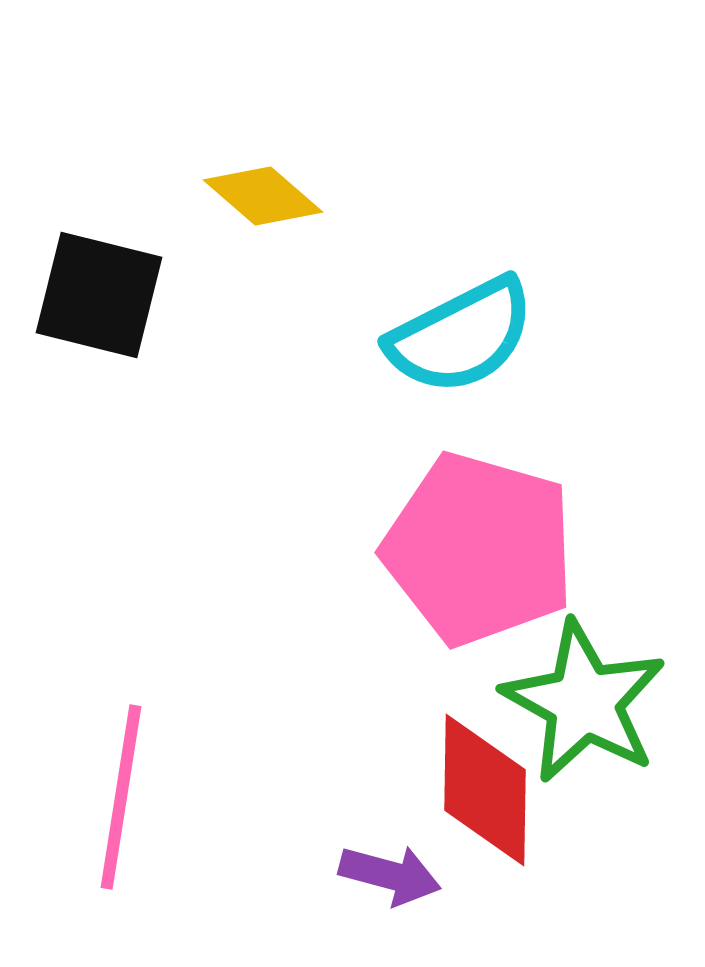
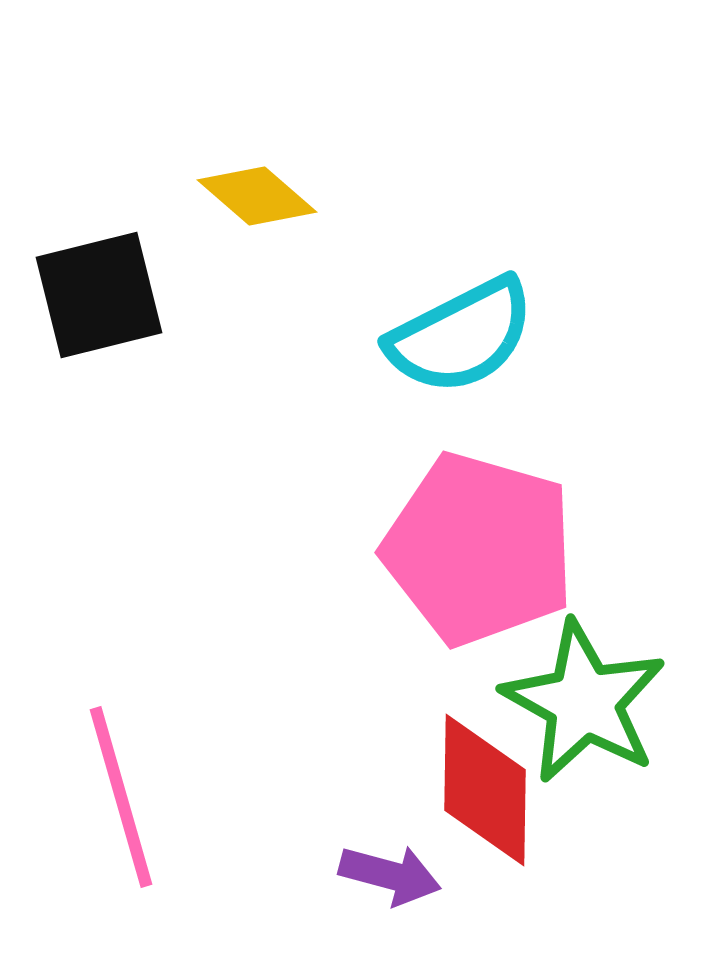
yellow diamond: moved 6 px left
black square: rotated 28 degrees counterclockwise
pink line: rotated 25 degrees counterclockwise
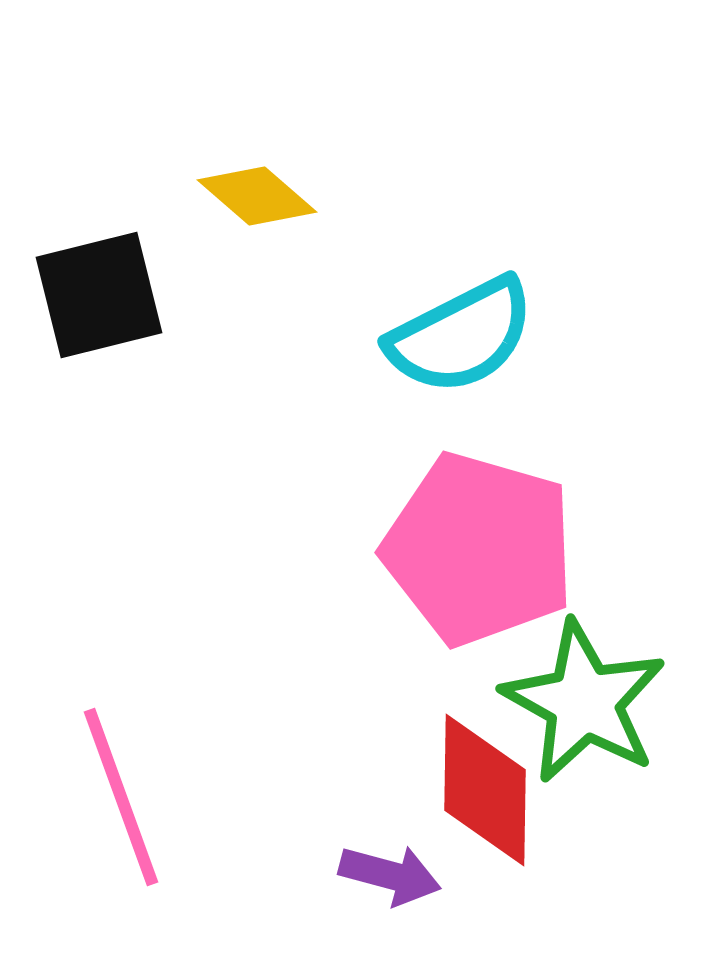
pink line: rotated 4 degrees counterclockwise
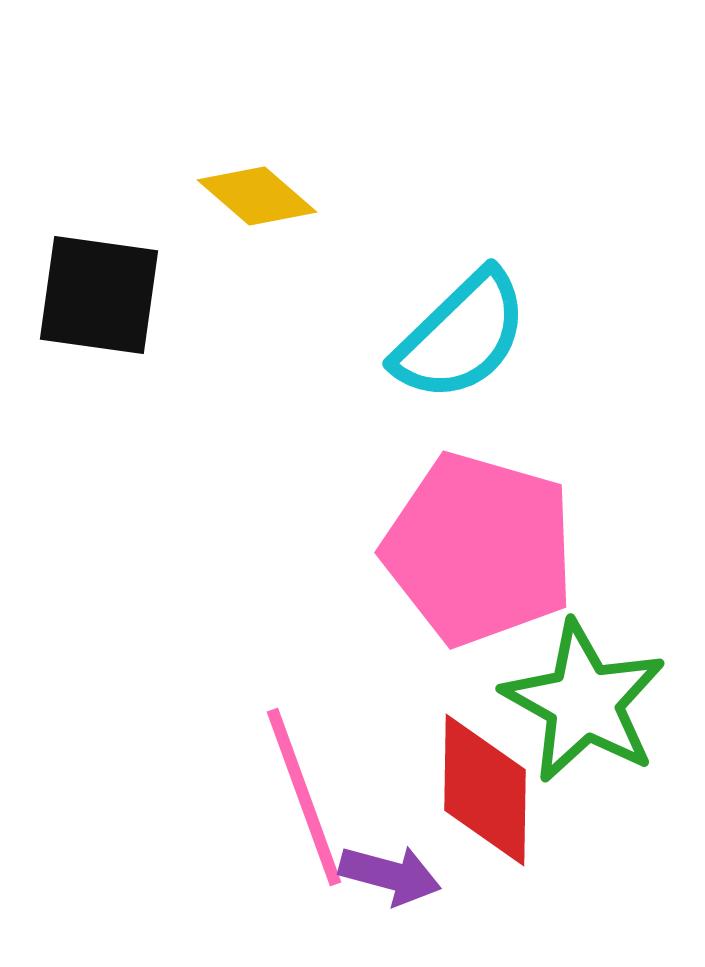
black square: rotated 22 degrees clockwise
cyan semicircle: rotated 17 degrees counterclockwise
pink line: moved 183 px right
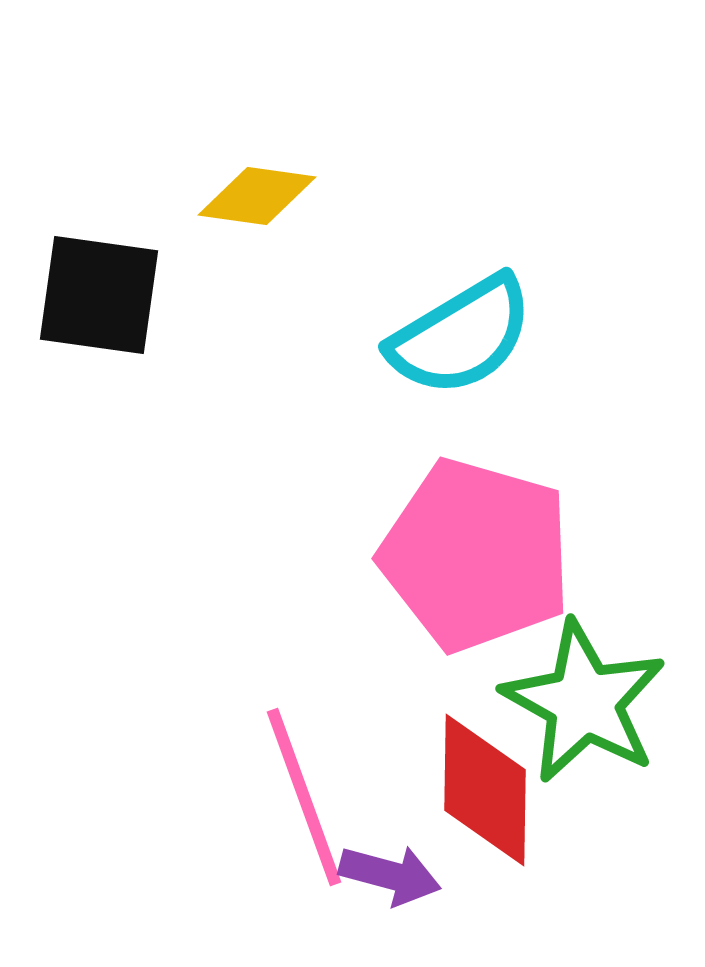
yellow diamond: rotated 33 degrees counterclockwise
cyan semicircle: rotated 13 degrees clockwise
pink pentagon: moved 3 px left, 6 px down
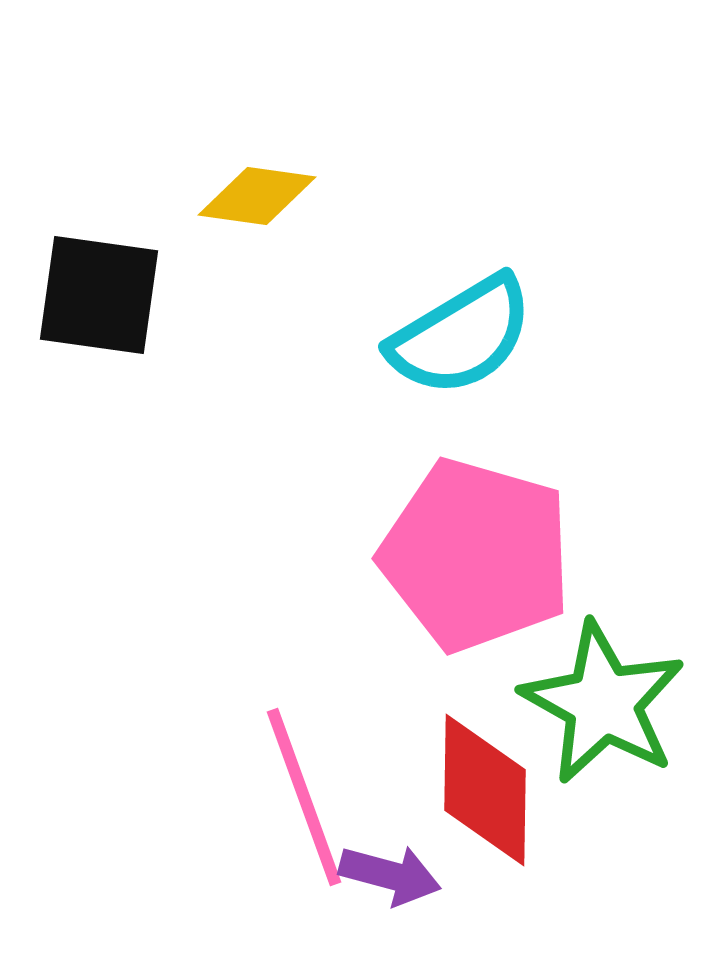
green star: moved 19 px right, 1 px down
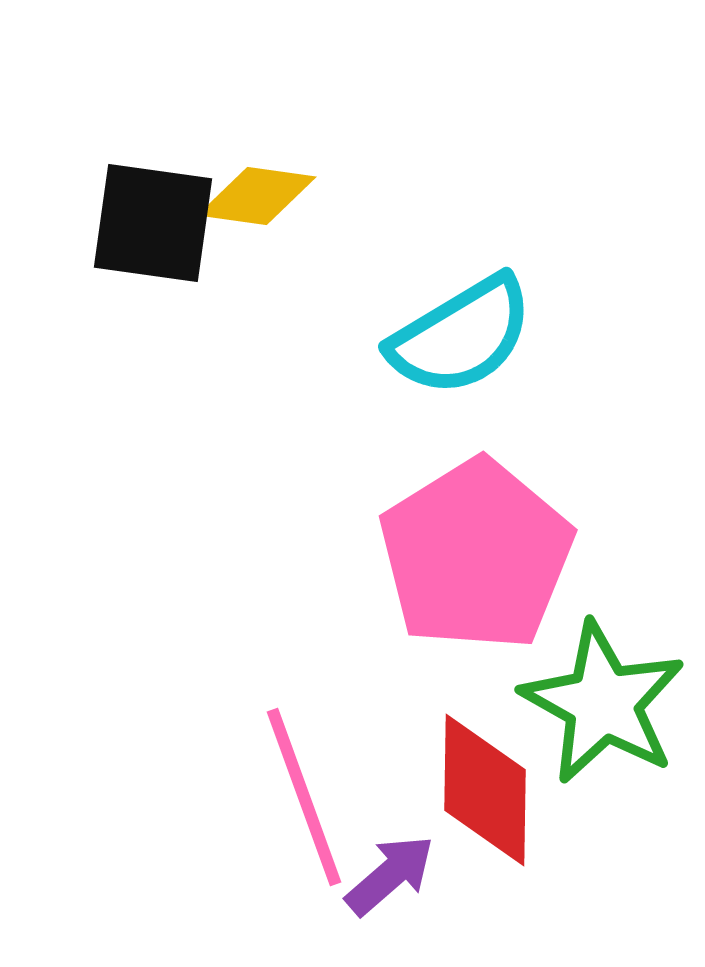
black square: moved 54 px right, 72 px up
pink pentagon: rotated 24 degrees clockwise
purple arrow: rotated 56 degrees counterclockwise
